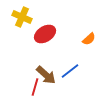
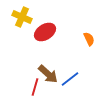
red ellipse: moved 2 px up
orange semicircle: rotated 72 degrees counterclockwise
blue line: moved 8 px down
brown arrow: moved 2 px right, 1 px up
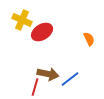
yellow cross: moved 3 px down
red ellipse: moved 3 px left
brown arrow: rotated 30 degrees counterclockwise
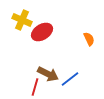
brown arrow: rotated 15 degrees clockwise
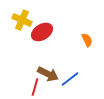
orange semicircle: moved 2 px left, 1 px down
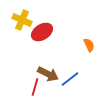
orange semicircle: moved 2 px right, 5 px down
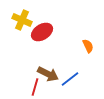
orange semicircle: moved 1 px left, 1 px down
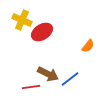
orange semicircle: rotated 64 degrees clockwise
red line: moved 4 px left; rotated 66 degrees clockwise
